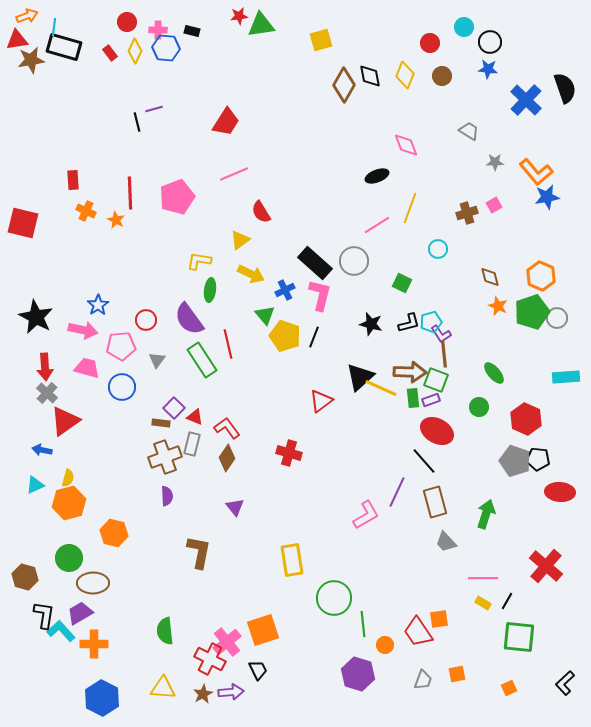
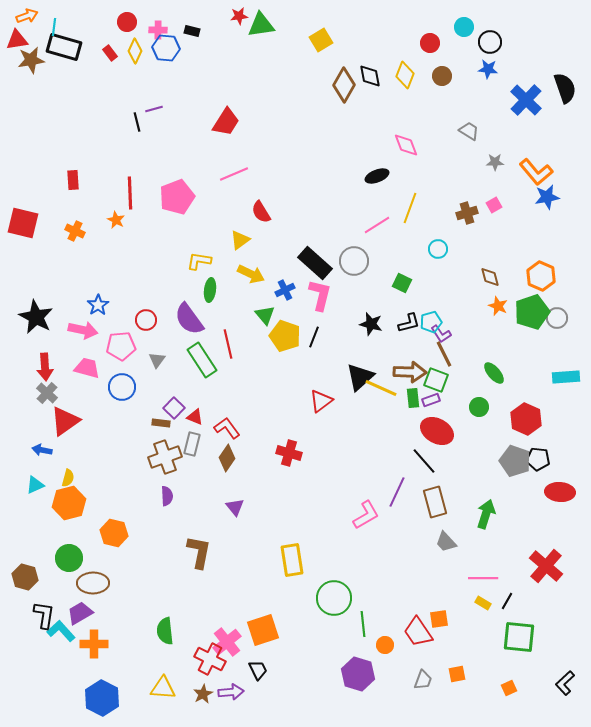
yellow square at (321, 40): rotated 15 degrees counterclockwise
orange cross at (86, 211): moved 11 px left, 20 px down
brown line at (444, 354): rotated 20 degrees counterclockwise
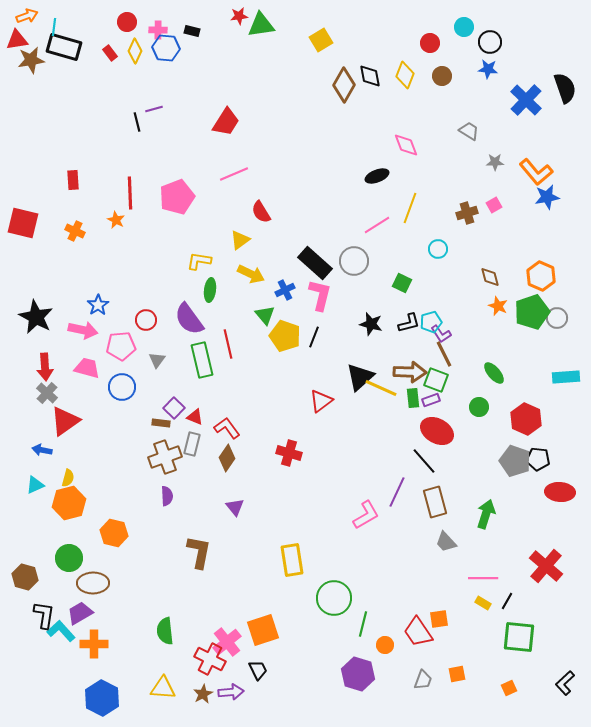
green rectangle at (202, 360): rotated 20 degrees clockwise
green line at (363, 624): rotated 20 degrees clockwise
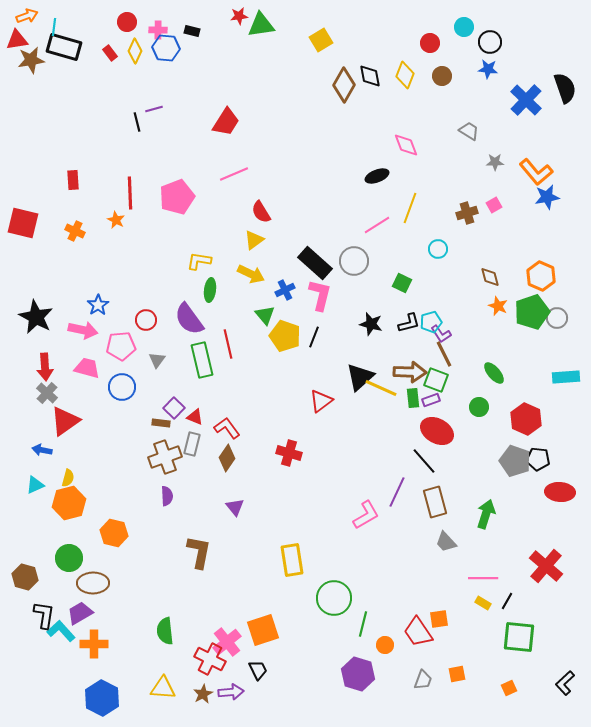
yellow triangle at (240, 240): moved 14 px right
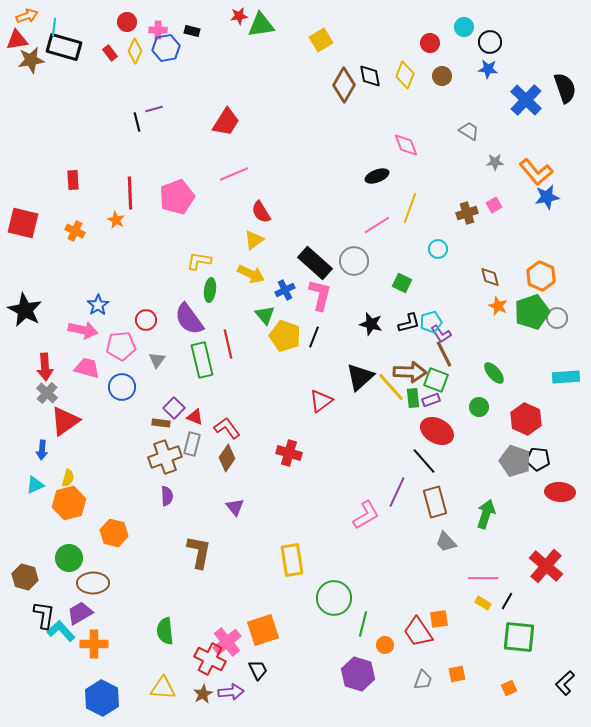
blue hexagon at (166, 48): rotated 16 degrees counterclockwise
black star at (36, 317): moved 11 px left, 7 px up
yellow line at (381, 388): moved 10 px right, 1 px up; rotated 24 degrees clockwise
blue arrow at (42, 450): rotated 96 degrees counterclockwise
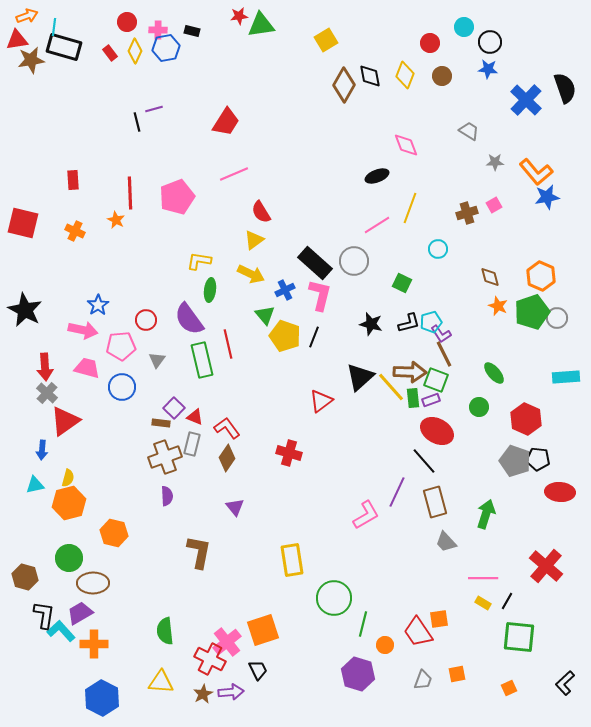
yellow square at (321, 40): moved 5 px right
cyan triangle at (35, 485): rotated 12 degrees clockwise
yellow triangle at (163, 688): moved 2 px left, 6 px up
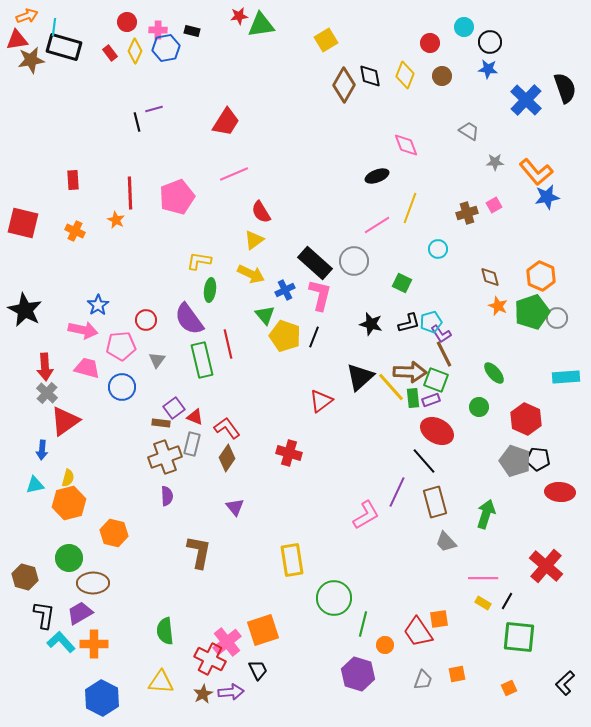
purple square at (174, 408): rotated 10 degrees clockwise
cyan L-shape at (61, 631): moved 11 px down
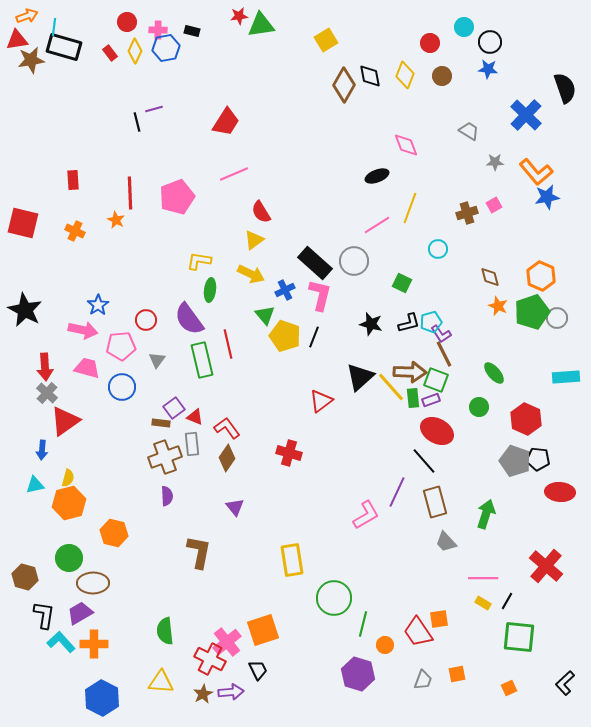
blue cross at (526, 100): moved 15 px down
gray rectangle at (192, 444): rotated 20 degrees counterclockwise
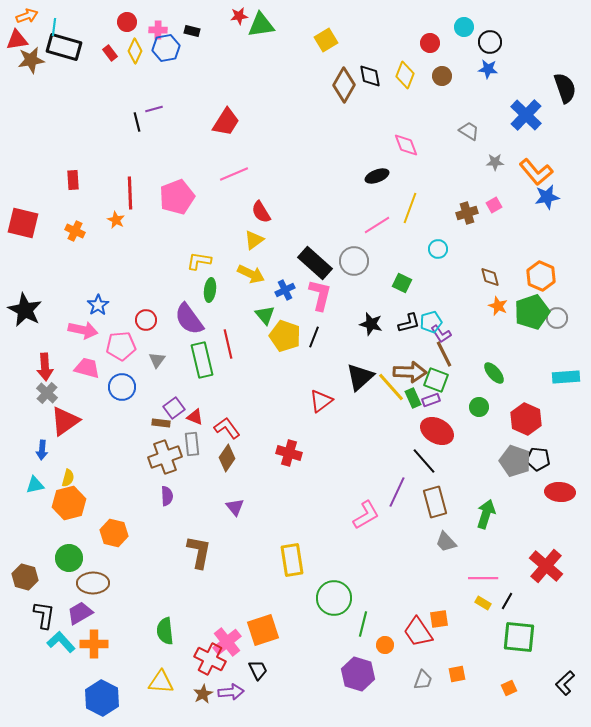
green rectangle at (413, 398): rotated 18 degrees counterclockwise
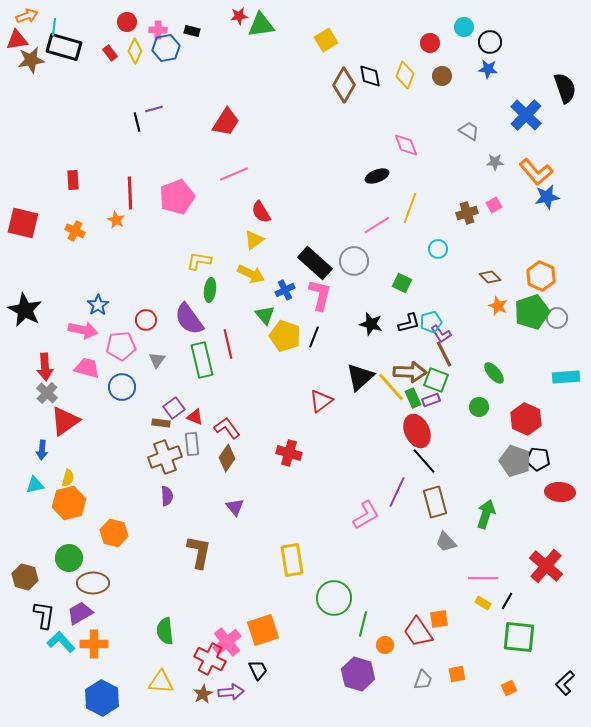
brown diamond at (490, 277): rotated 30 degrees counterclockwise
red ellipse at (437, 431): moved 20 px left; rotated 36 degrees clockwise
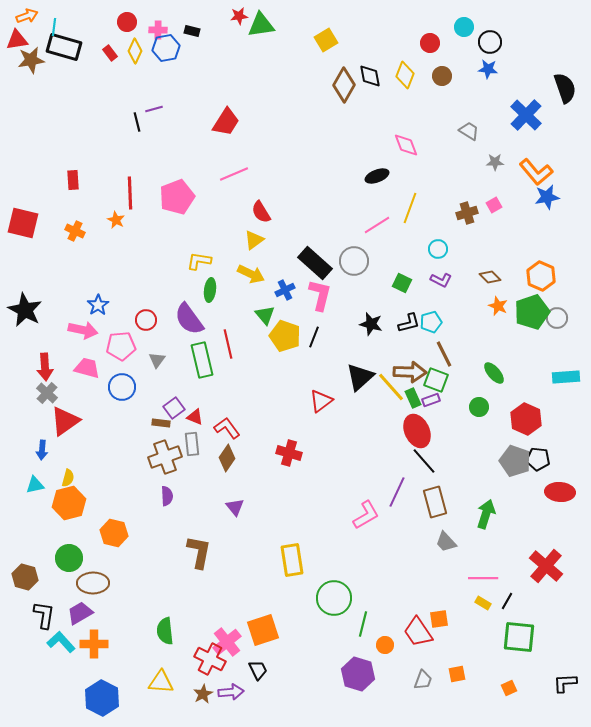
purple L-shape at (441, 334): moved 54 px up; rotated 30 degrees counterclockwise
black L-shape at (565, 683): rotated 40 degrees clockwise
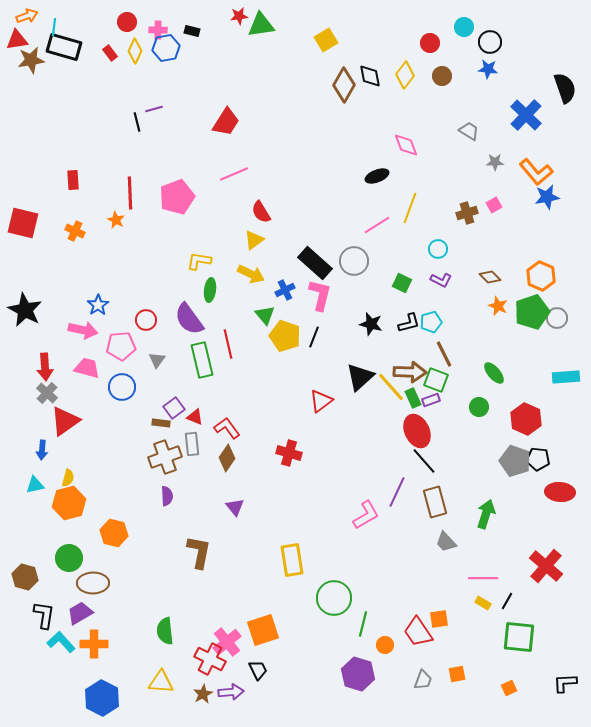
yellow diamond at (405, 75): rotated 16 degrees clockwise
